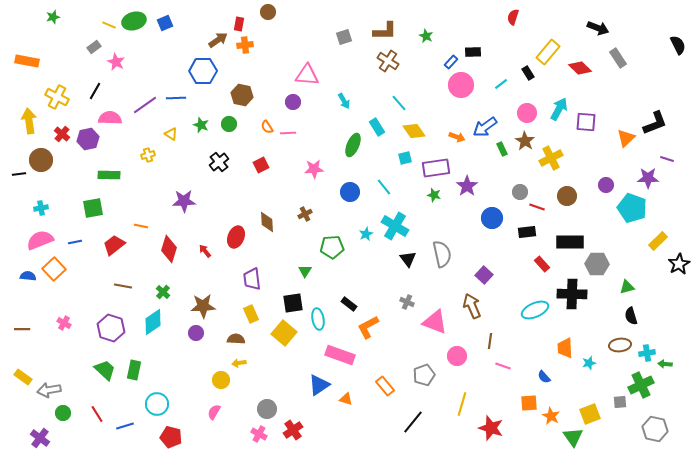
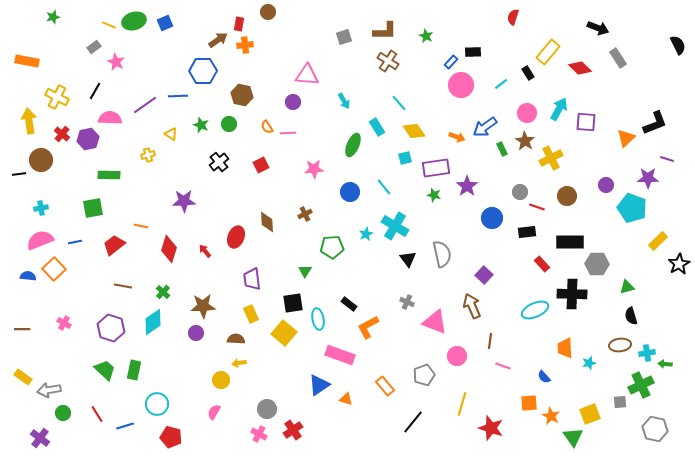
blue line at (176, 98): moved 2 px right, 2 px up
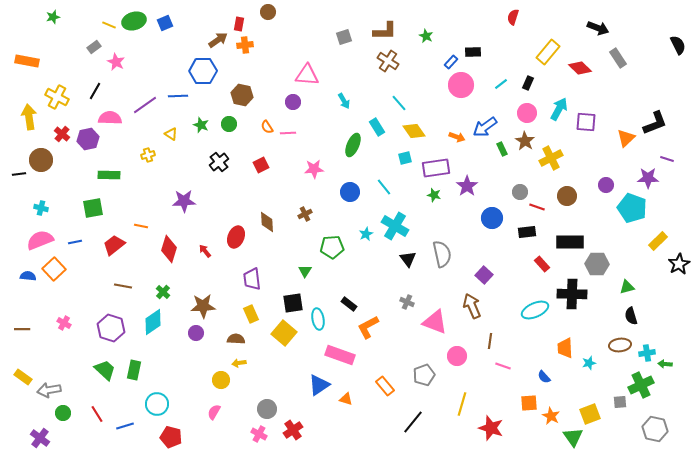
black rectangle at (528, 73): moved 10 px down; rotated 56 degrees clockwise
yellow arrow at (29, 121): moved 4 px up
cyan cross at (41, 208): rotated 24 degrees clockwise
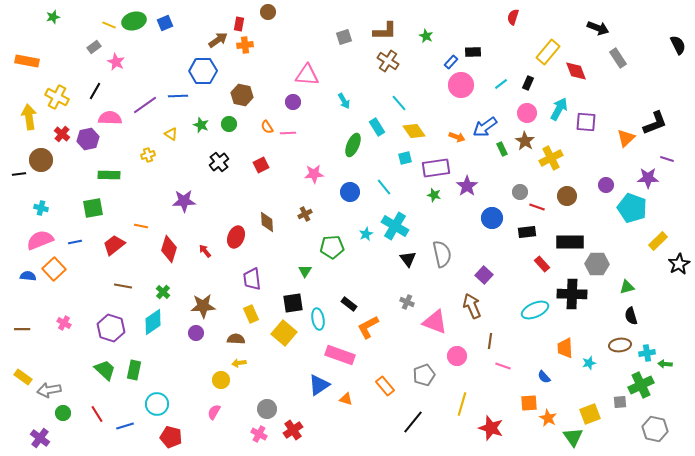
red diamond at (580, 68): moved 4 px left, 3 px down; rotated 25 degrees clockwise
pink star at (314, 169): moved 5 px down
orange star at (551, 416): moved 3 px left, 2 px down
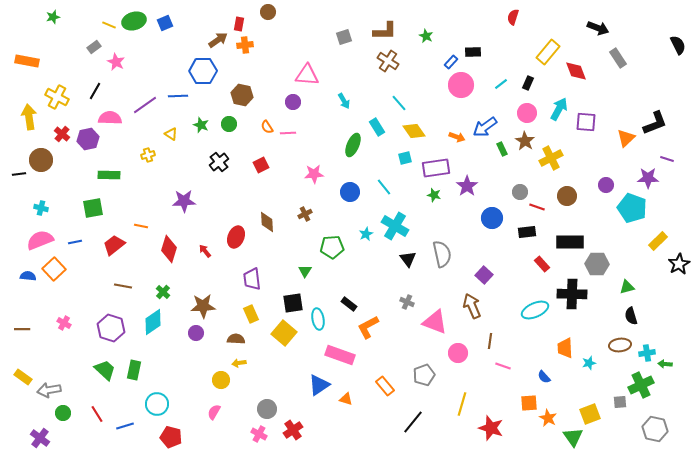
pink circle at (457, 356): moved 1 px right, 3 px up
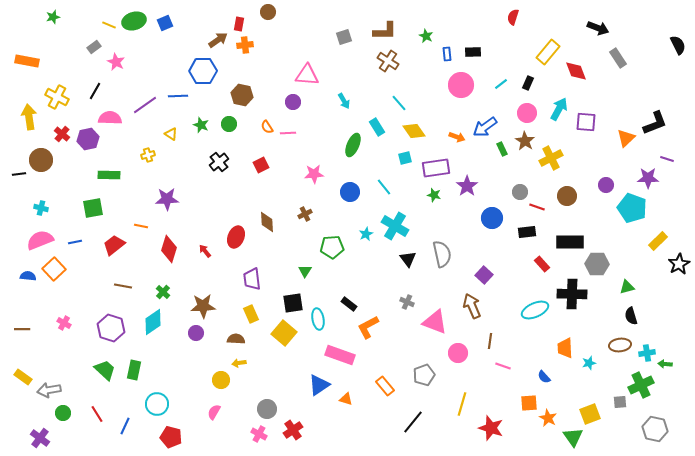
blue rectangle at (451, 62): moved 4 px left, 8 px up; rotated 48 degrees counterclockwise
purple star at (184, 201): moved 17 px left, 2 px up
blue line at (125, 426): rotated 48 degrees counterclockwise
